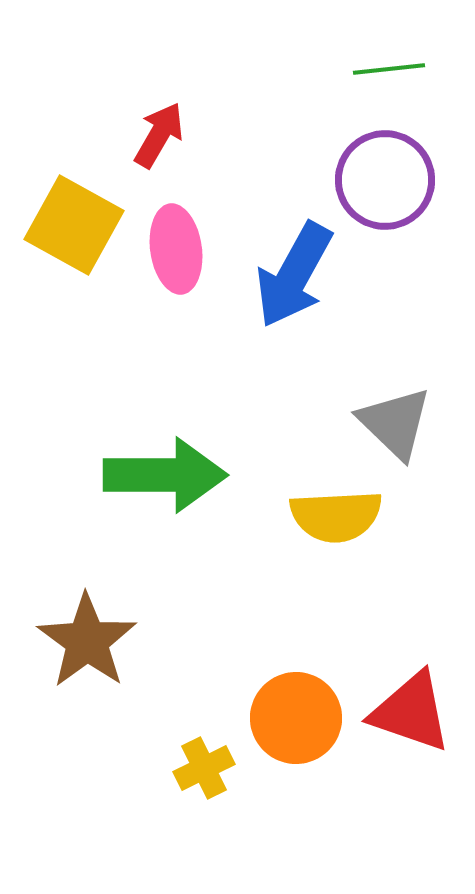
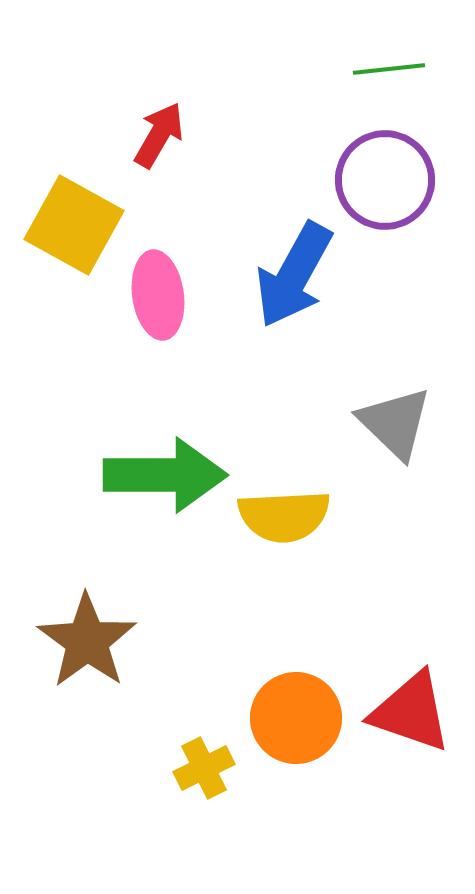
pink ellipse: moved 18 px left, 46 px down
yellow semicircle: moved 52 px left
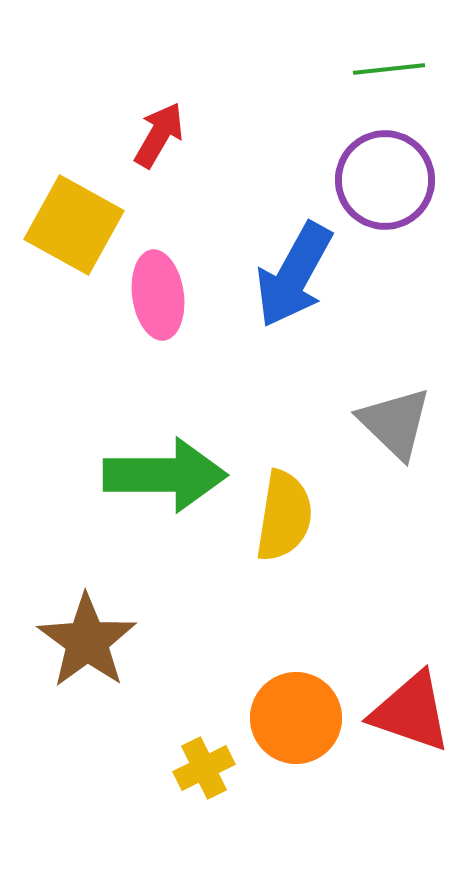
yellow semicircle: rotated 78 degrees counterclockwise
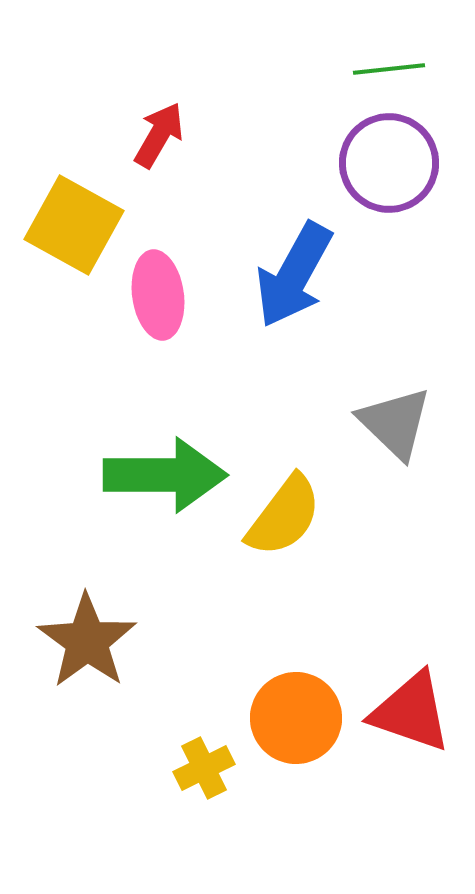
purple circle: moved 4 px right, 17 px up
yellow semicircle: rotated 28 degrees clockwise
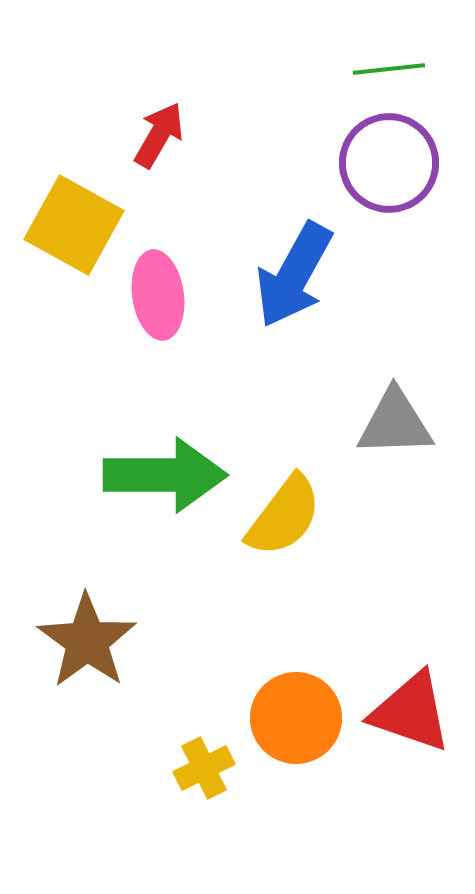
gray triangle: rotated 46 degrees counterclockwise
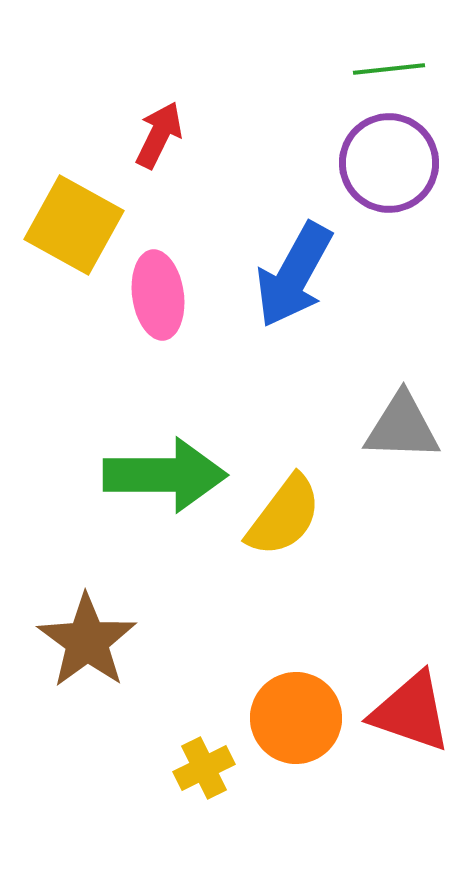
red arrow: rotated 4 degrees counterclockwise
gray triangle: moved 7 px right, 4 px down; rotated 4 degrees clockwise
